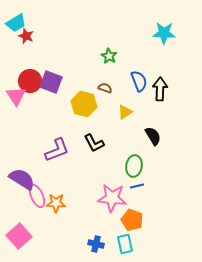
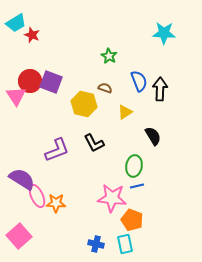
red star: moved 6 px right, 1 px up
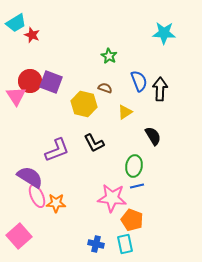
purple semicircle: moved 8 px right, 2 px up
